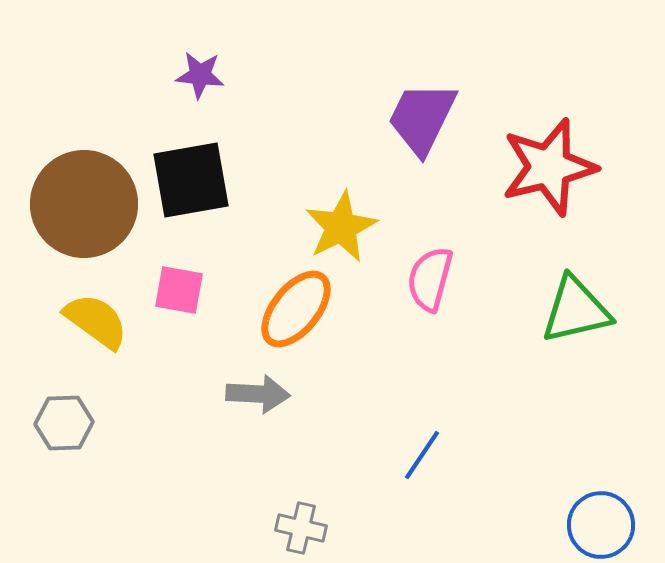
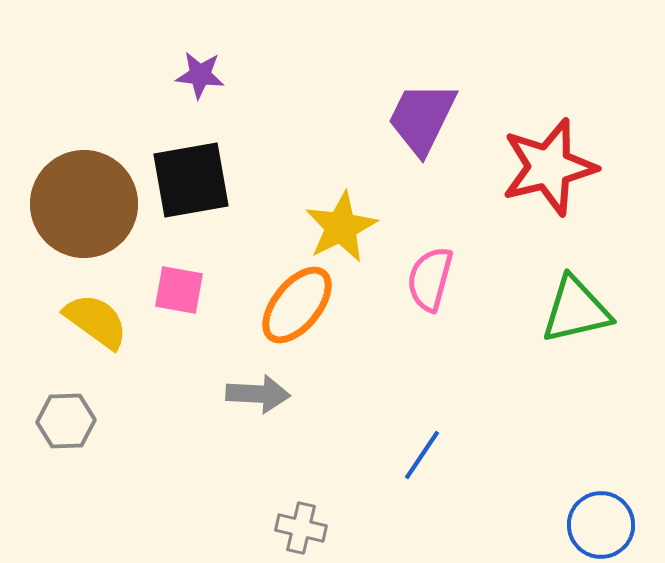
orange ellipse: moved 1 px right, 4 px up
gray hexagon: moved 2 px right, 2 px up
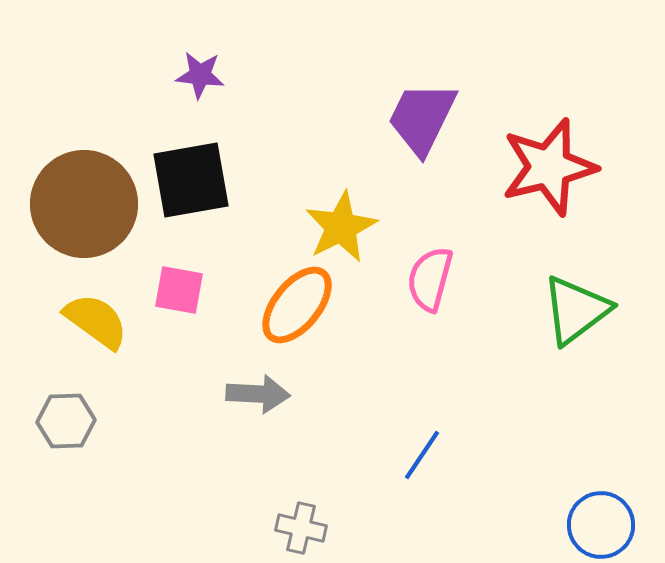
green triangle: rotated 24 degrees counterclockwise
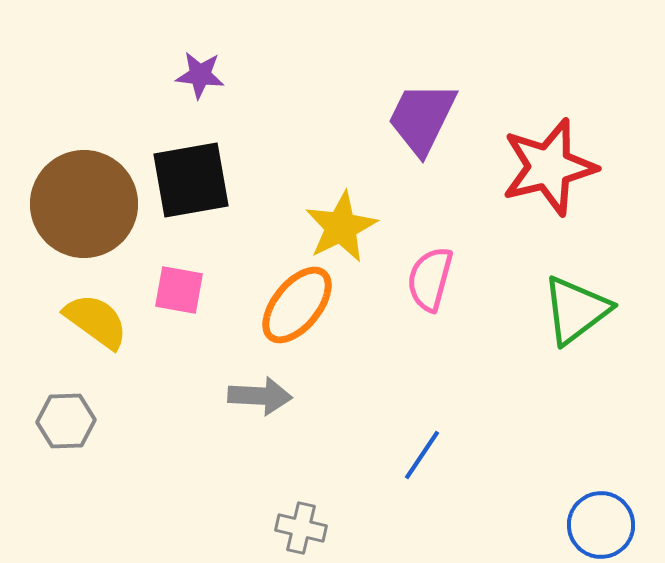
gray arrow: moved 2 px right, 2 px down
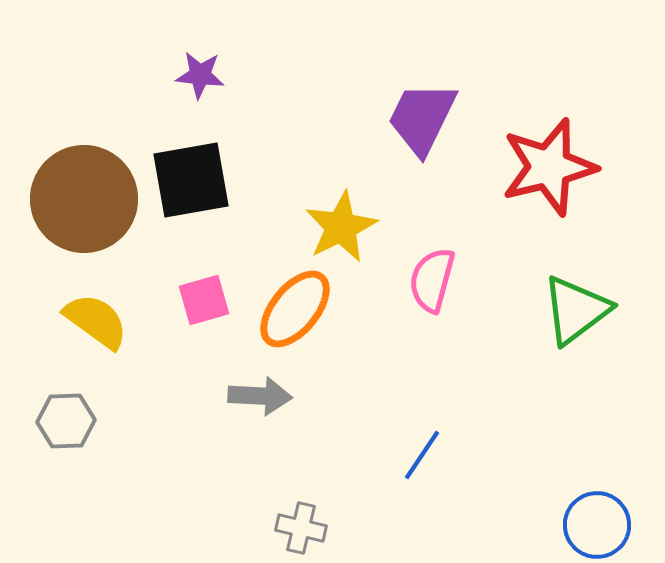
brown circle: moved 5 px up
pink semicircle: moved 2 px right, 1 px down
pink square: moved 25 px right, 10 px down; rotated 26 degrees counterclockwise
orange ellipse: moved 2 px left, 4 px down
blue circle: moved 4 px left
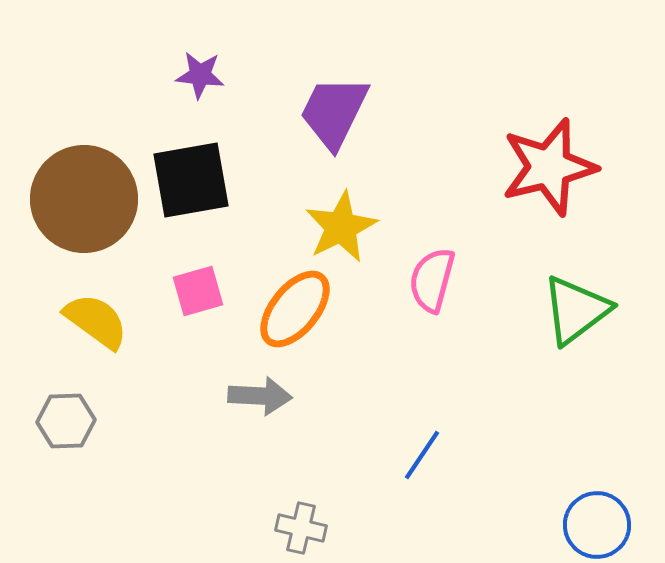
purple trapezoid: moved 88 px left, 6 px up
pink square: moved 6 px left, 9 px up
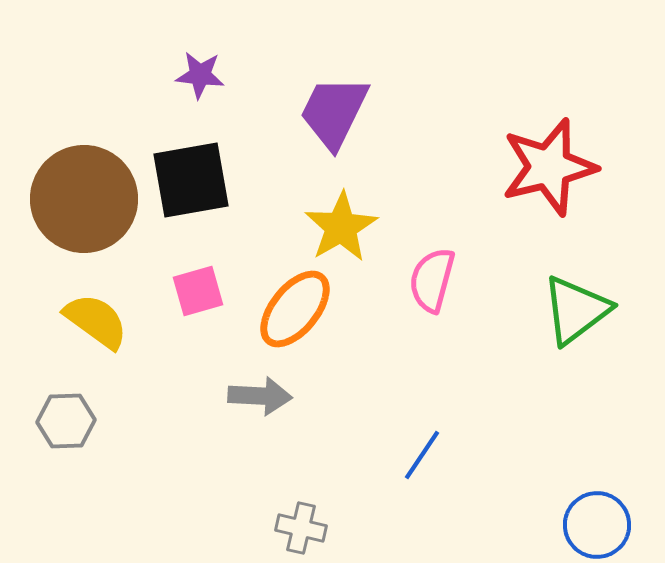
yellow star: rotated 4 degrees counterclockwise
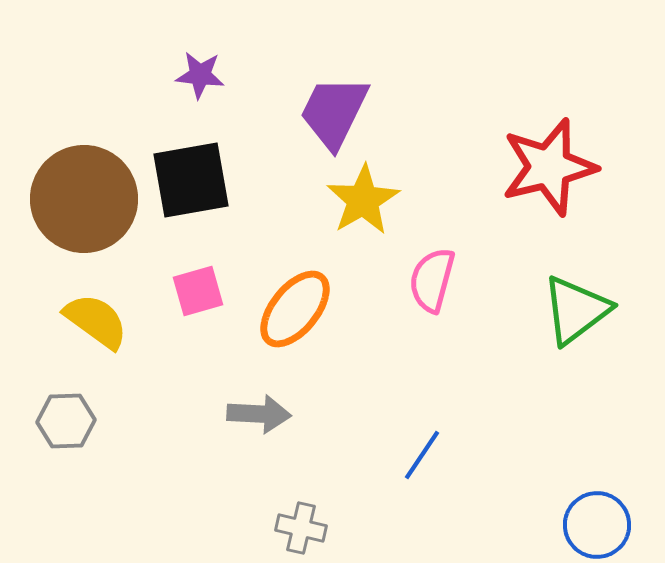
yellow star: moved 22 px right, 27 px up
gray arrow: moved 1 px left, 18 px down
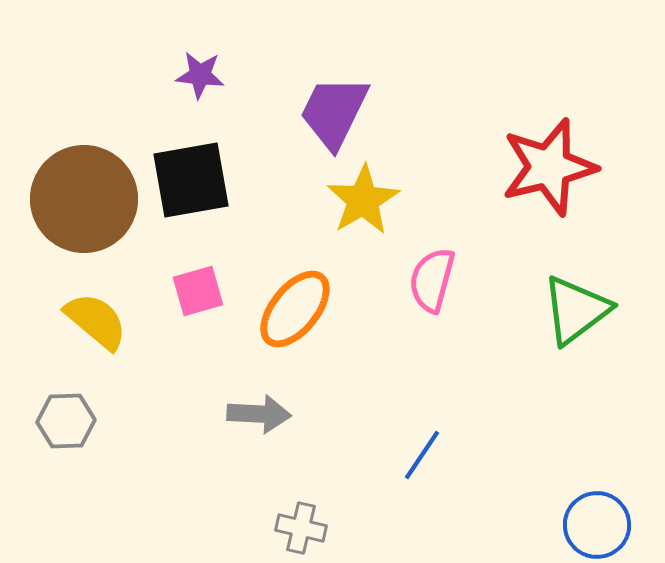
yellow semicircle: rotated 4 degrees clockwise
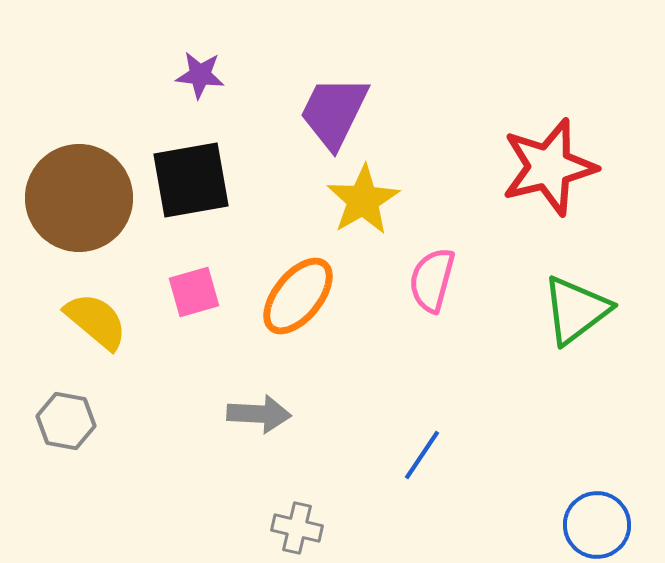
brown circle: moved 5 px left, 1 px up
pink square: moved 4 px left, 1 px down
orange ellipse: moved 3 px right, 13 px up
gray hexagon: rotated 12 degrees clockwise
gray cross: moved 4 px left
